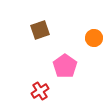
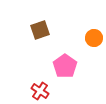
red cross: rotated 24 degrees counterclockwise
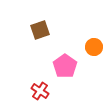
orange circle: moved 9 px down
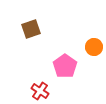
brown square: moved 9 px left, 1 px up
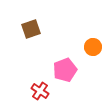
orange circle: moved 1 px left
pink pentagon: moved 4 px down; rotated 15 degrees clockwise
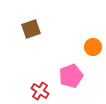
pink pentagon: moved 6 px right, 6 px down
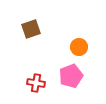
orange circle: moved 14 px left
red cross: moved 4 px left, 8 px up; rotated 24 degrees counterclockwise
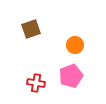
orange circle: moved 4 px left, 2 px up
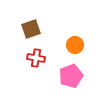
red cross: moved 25 px up
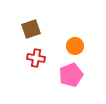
orange circle: moved 1 px down
pink pentagon: moved 1 px up
